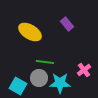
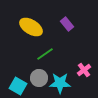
yellow ellipse: moved 1 px right, 5 px up
green line: moved 8 px up; rotated 42 degrees counterclockwise
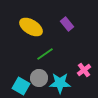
cyan square: moved 3 px right
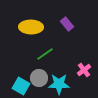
yellow ellipse: rotated 30 degrees counterclockwise
cyan star: moved 1 px left, 1 px down
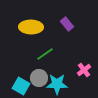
cyan star: moved 2 px left
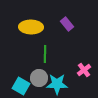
green line: rotated 54 degrees counterclockwise
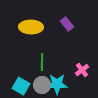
green line: moved 3 px left, 8 px down
pink cross: moved 2 px left
gray circle: moved 3 px right, 7 px down
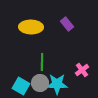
gray circle: moved 2 px left, 2 px up
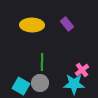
yellow ellipse: moved 1 px right, 2 px up
cyan star: moved 17 px right
